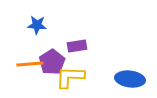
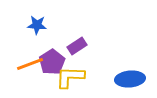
purple rectangle: rotated 24 degrees counterclockwise
orange line: rotated 16 degrees counterclockwise
blue ellipse: rotated 12 degrees counterclockwise
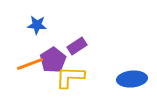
purple pentagon: moved 1 px right, 2 px up
blue ellipse: moved 2 px right
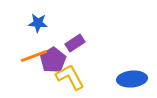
blue star: moved 1 px right, 2 px up
purple rectangle: moved 2 px left, 3 px up
orange line: moved 4 px right, 8 px up
yellow L-shape: rotated 60 degrees clockwise
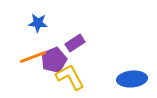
orange line: moved 1 px left, 1 px down
purple pentagon: moved 1 px right; rotated 10 degrees clockwise
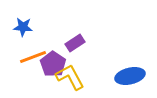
blue star: moved 15 px left, 4 px down
purple pentagon: moved 1 px left, 4 px down; rotated 15 degrees counterclockwise
blue ellipse: moved 2 px left, 3 px up; rotated 8 degrees counterclockwise
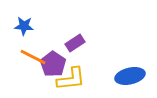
blue star: moved 1 px right, 1 px up
orange line: rotated 48 degrees clockwise
yellow L-shape: moved 1 px right, 2 px down; rotated 112 degrees clockwise
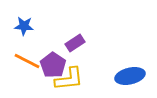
orange line: moved 6 px left, 4 px down
purple pentagon: moved 1 px down
yellow L-shape: moved 2 px left
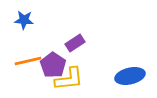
blue star: moved 6 px up
orange line: moved 1 px right; rotated 40 degrees counterclockwise
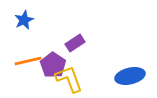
blue star: rotated 30 degrees counterclockwise
yellow L-shape: rotated 104 degrees counterclockwise
